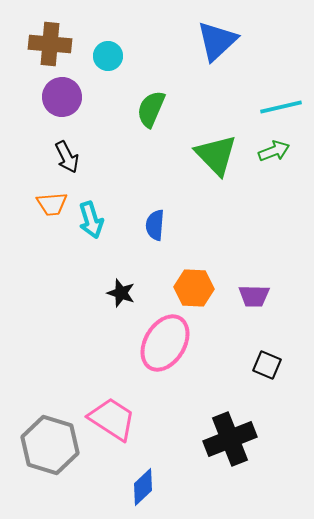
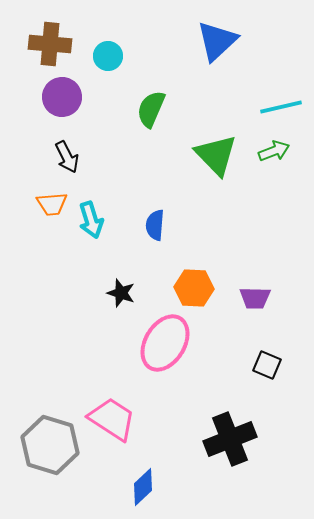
purple trapezoid: moved 1 px right, 2 px down
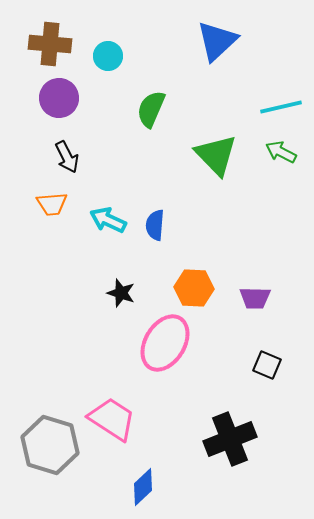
purple circle: moved 3 px left, 1 px down
green arrow: moved 7 px right, 1 px down; rotated 132 degrees counterclockwise
cyan arrow: moved 17 px right; rotated 132 degrees clockwise
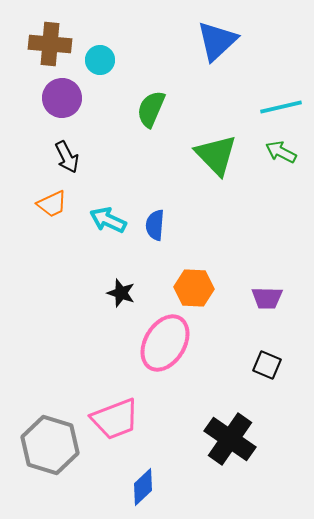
cyan circle: moved 8 px left, 4 px down
purple circle: moved 3 px right
orange trapezoid: rotated 20 degrees counterclockwise
purple trapezoid: moved 12 px right
pink trapezoid: moved 3 px right; rotated 126 degrees clockwise
black cross: rotated 33 degrees counterclockwise
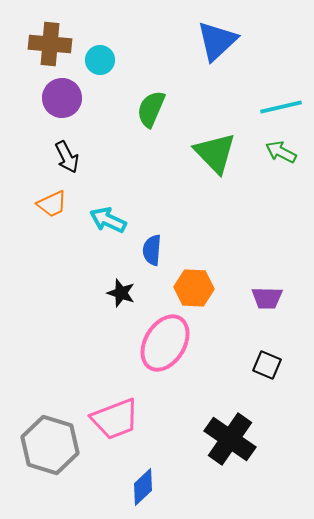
green triangle: moved 1 px left, 2 px up
blue semicircle: moved 3 px left, 25 px down
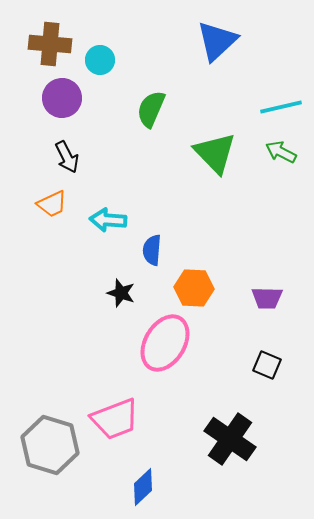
cyan arrow: rotated 21 degrees counterclockwise
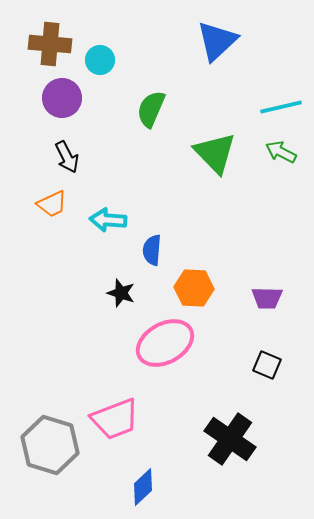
pink ellipse: rotated 30 degrees clockwise
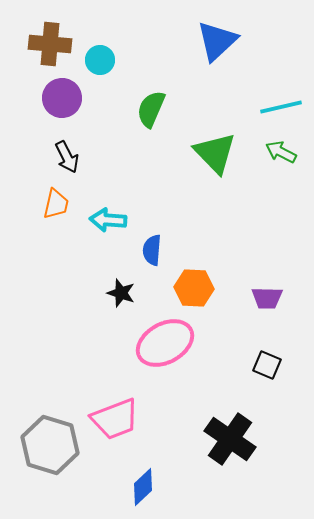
orange trapezoid: moved 4 px right; rotated 52 degrees counterclockwise
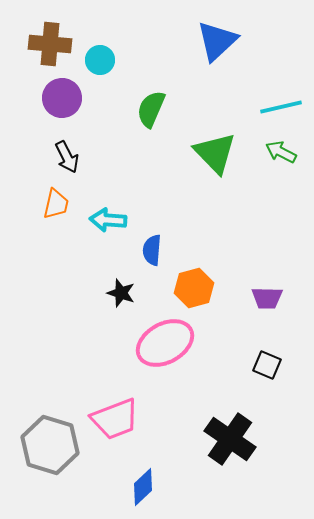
orange hexagon: rotated 18 degrees counterclockwise
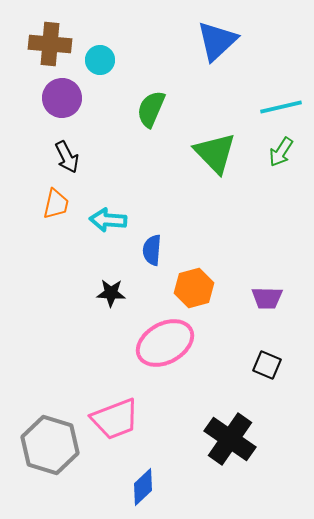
green arrow: rotated 84 degrees counterclockwise
black star: moved 10 px left; rotated 16 degrees counterclockwise
